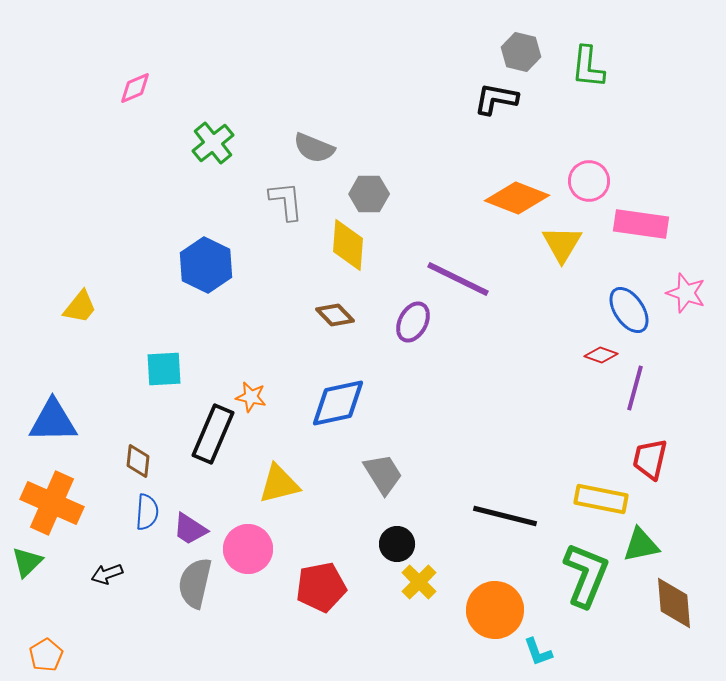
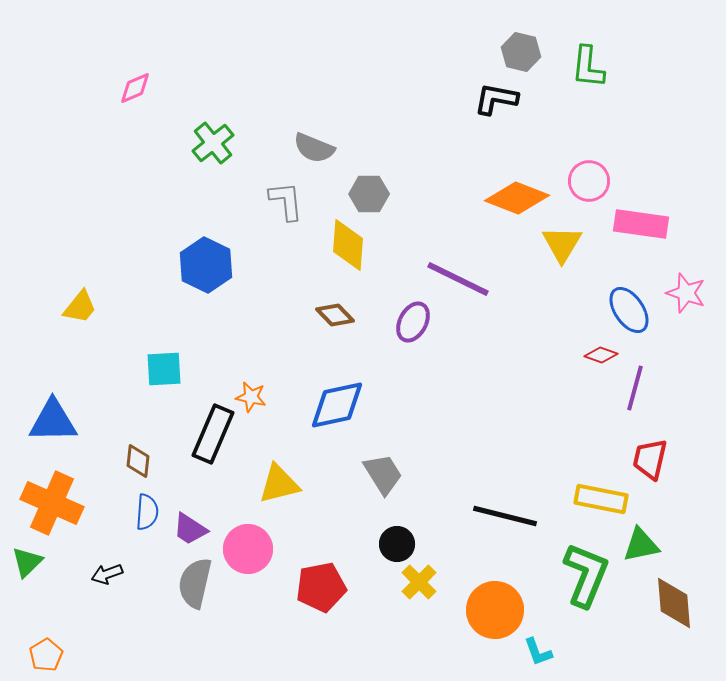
blue diamond at (338, 403): moved 1 px left, 2 px down
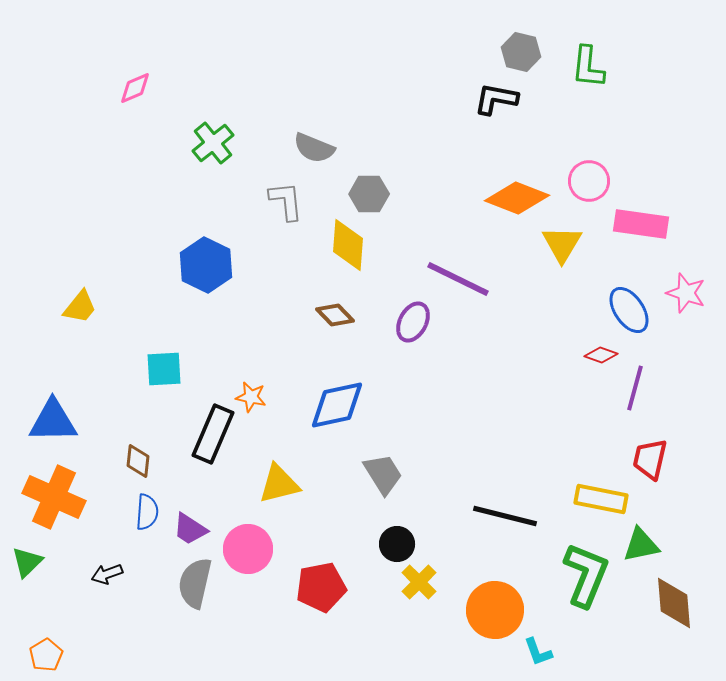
orange cross at (52, 503): moved 2 px right, 6 px up
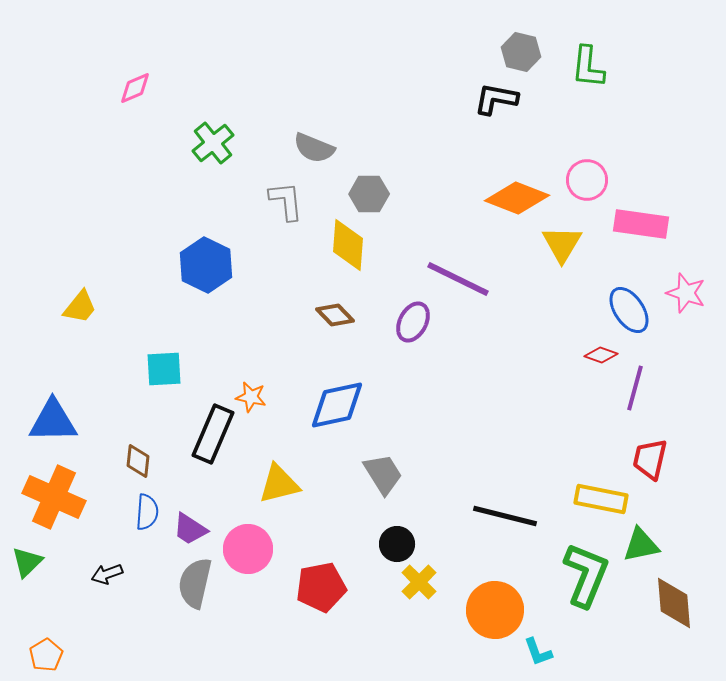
pink circle at (589, 181): moved 2 px left, 1 px up
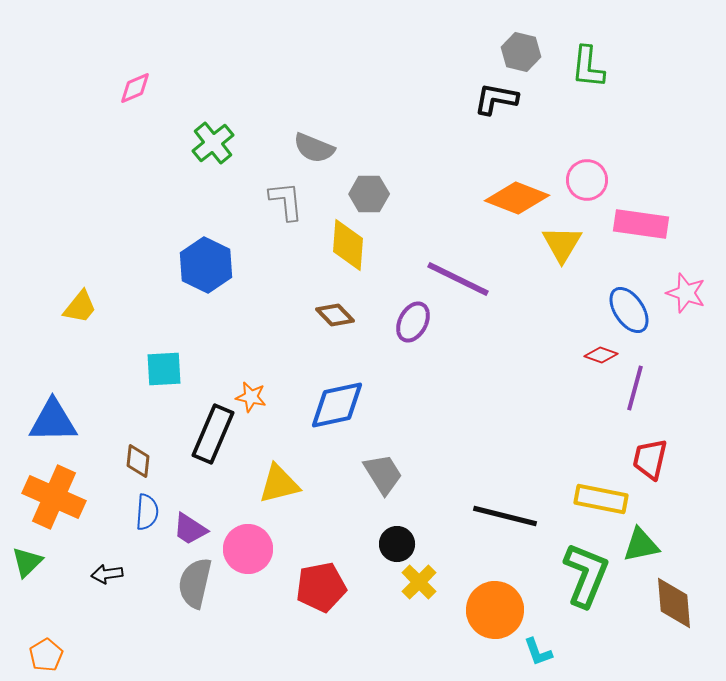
black arrow at (107, 574): rotated 12 degrees clockwise
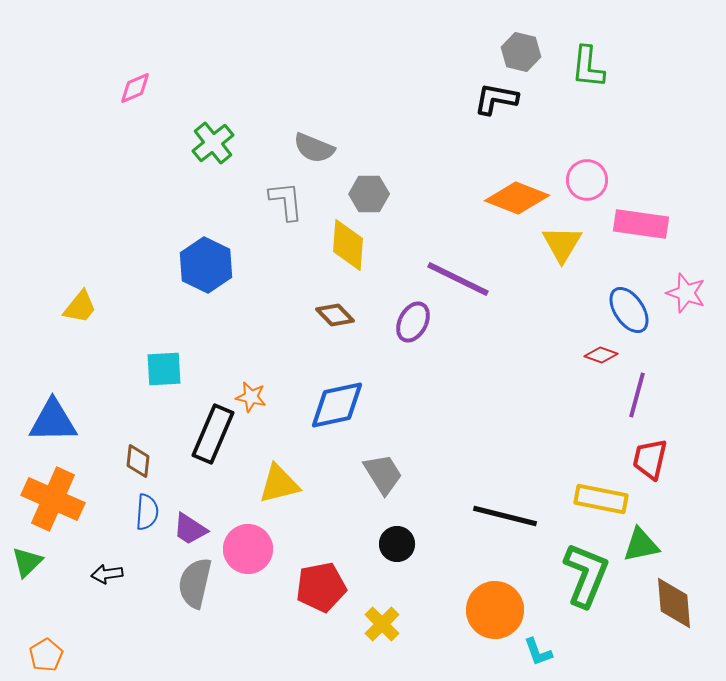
purple line at (635, 388): moved 2 px right, 7 px down
orange cross at (54, 497): moved 1 px left, 2 px down
yellow cross at (419, 582): moved 37 px left, 42 px down
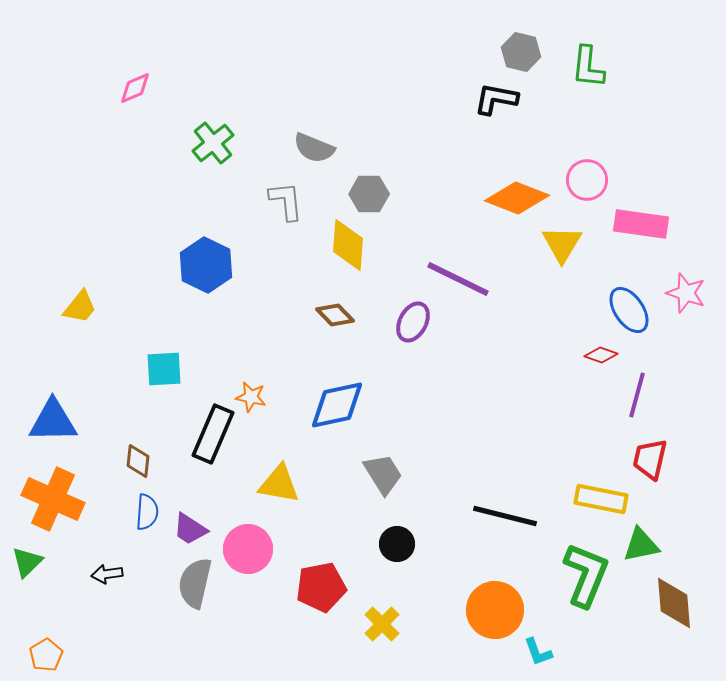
yellow triangle at (279, 484): rotated 24 degrees clockwise
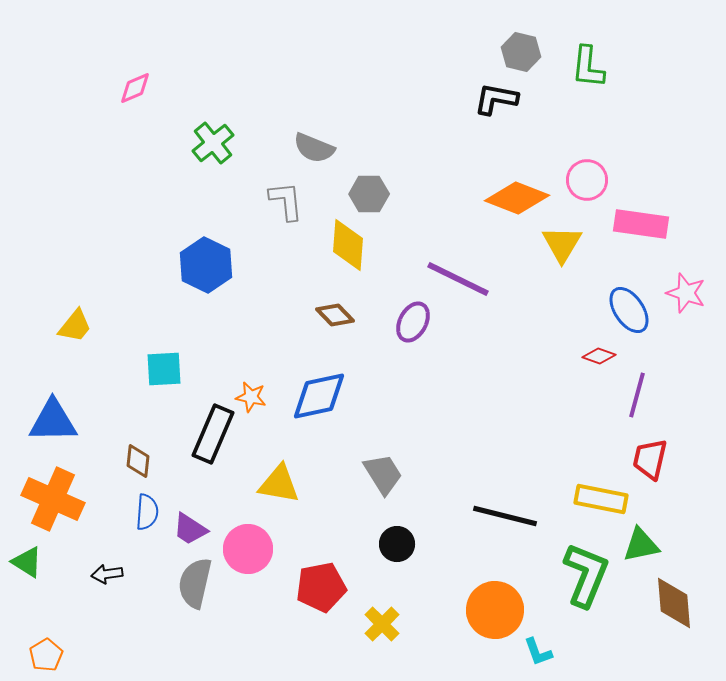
yellow trapezoid at (80, 307): moved 5 px left, 19 px down
red diamond at (601, 355): moved 2 px left, 1 px down
blue diamond at (337, 405): moved 18 px left, 9 px up
green triangle at (27, 562): rotated 44 degrees counterclockwise
